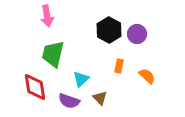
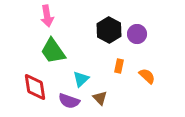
green trapezoid: moved 3 px up; rotated 48 degrees counterclockwise
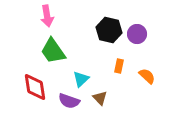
black hexagon: rotated 15 degrees counterclockwise
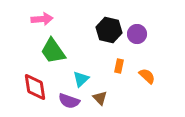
pink arrow: moved 5 px left, 3 px down; rotated 85 degrees counterclockwise
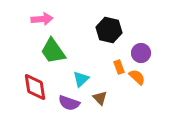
purple circle: moved 4 px right, 19 px down
orange rectangle: moved 1 px down; rotated 32 degrees counterclockwise
orange semicircle: moved 10 px left, 1 px down
purple semicircle: moved 2 px down
